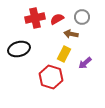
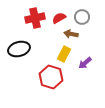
red semicircle: moved 2 px right, 1 px up
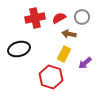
brown arrow: moved 2 px left
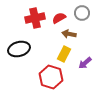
gray circle: moved 4 px up
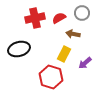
brown arrow: moved 4 px right
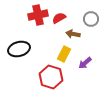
gray circle: moved 9 px right, 6 px down
red cross: moved 3 px right, 3 px up
